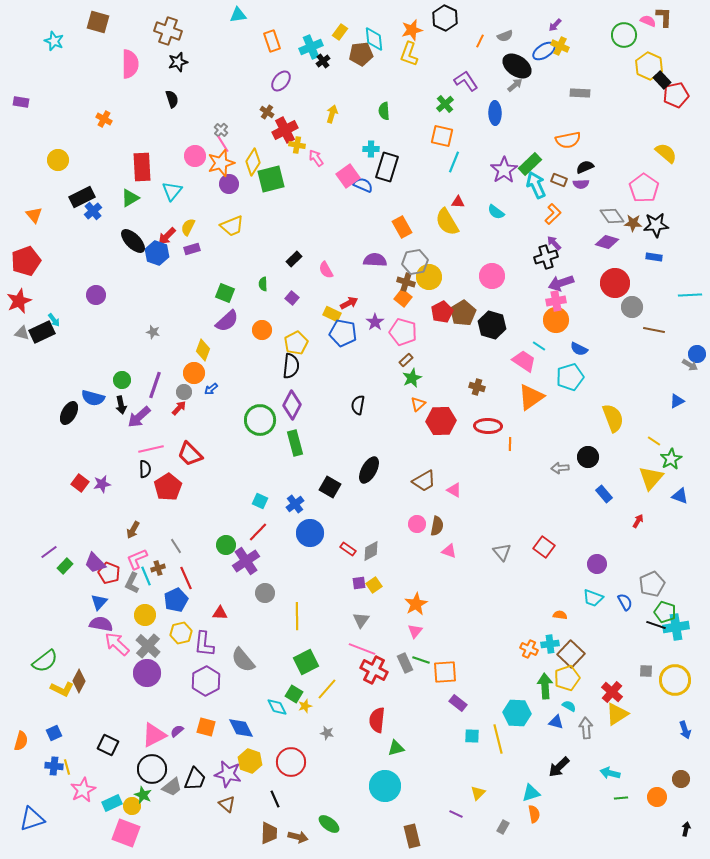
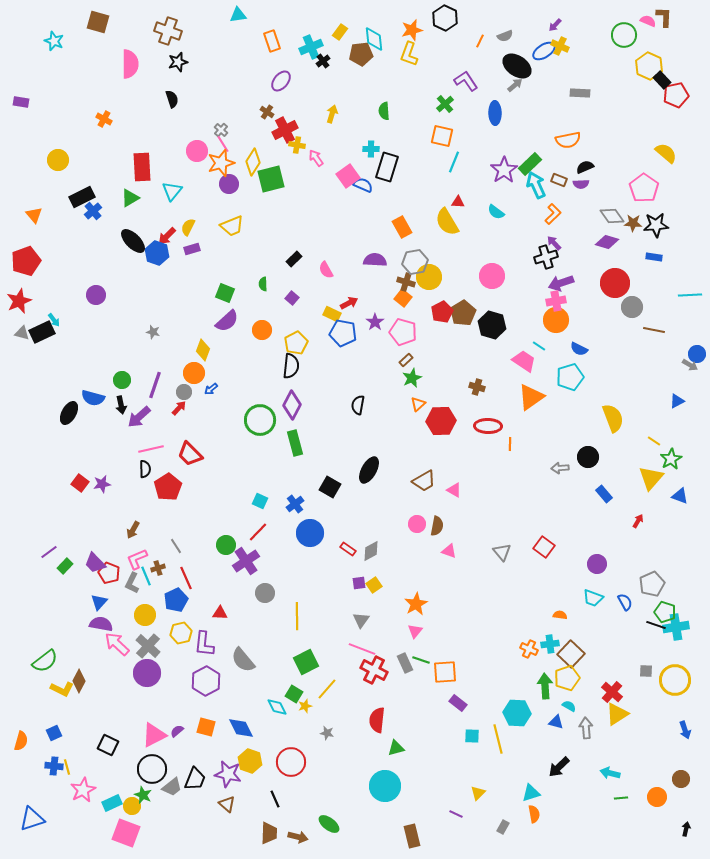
pink circle at (195, 156): moved 2 px right, 5 px up
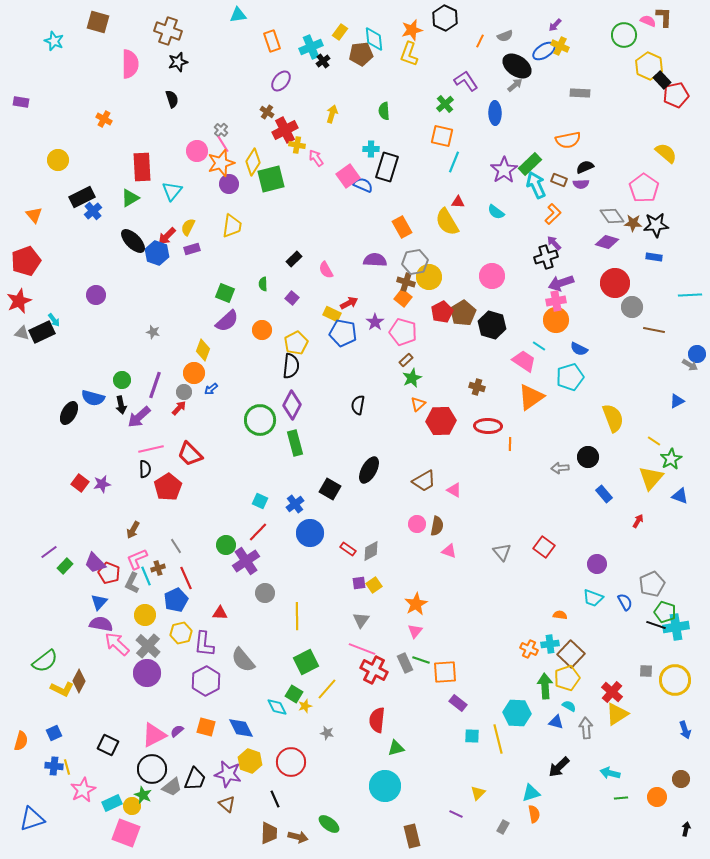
yellow trapezoid at (232, 226): rotated 60 degrees counterclockwise
black square at (330, 487): moved 2 px down
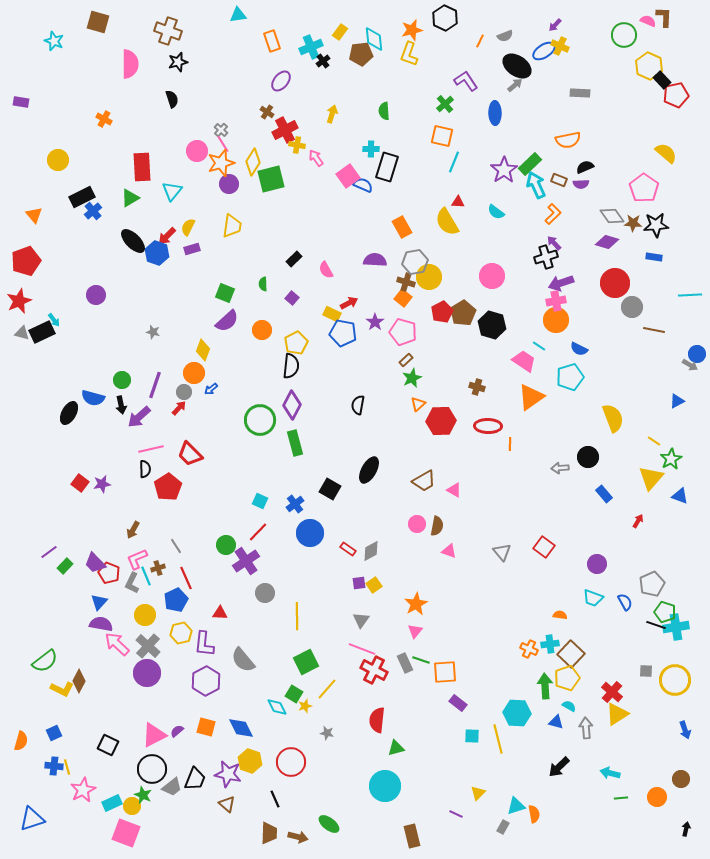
cyan triangle at (531, 793): moved 15 px left, 13 px down
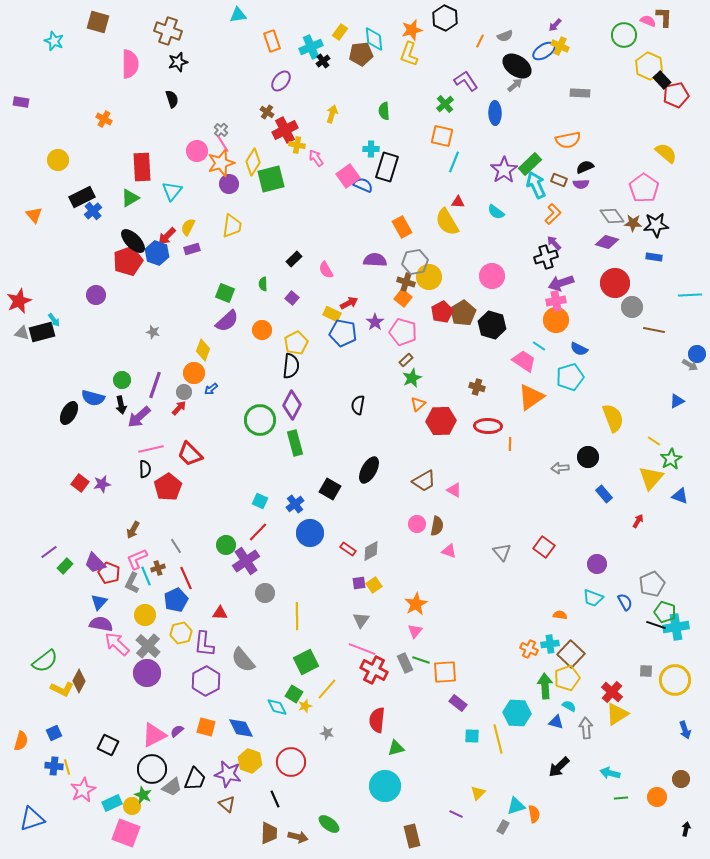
red pentagon at (26, 261): moved 102 px right
black rectangle at (42, 332): rotated 10 degrees clockwise
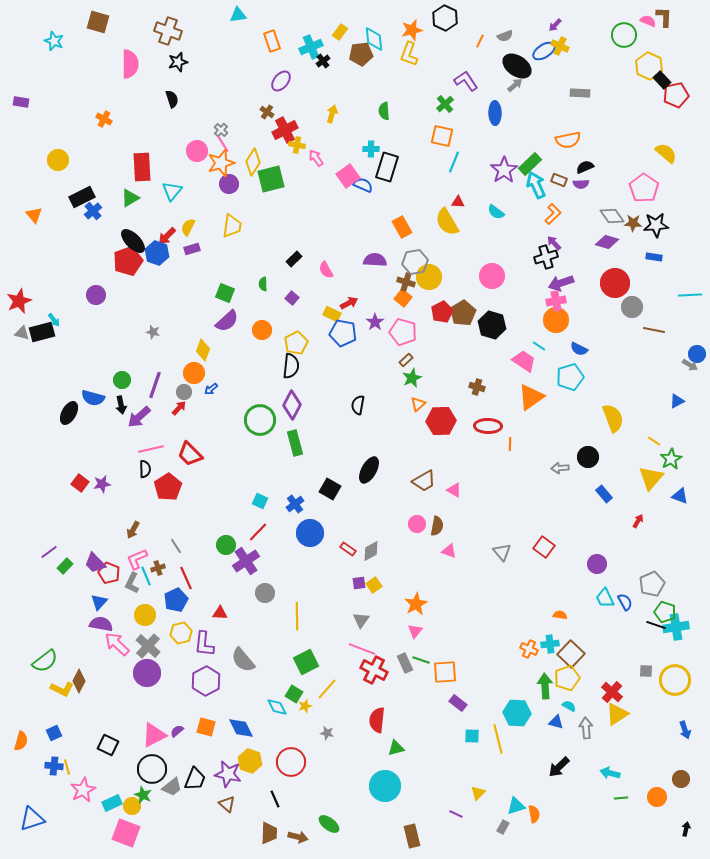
cyan trapezoid at (593, 598): moved 12 px right; rotated 45 degrees clockwise
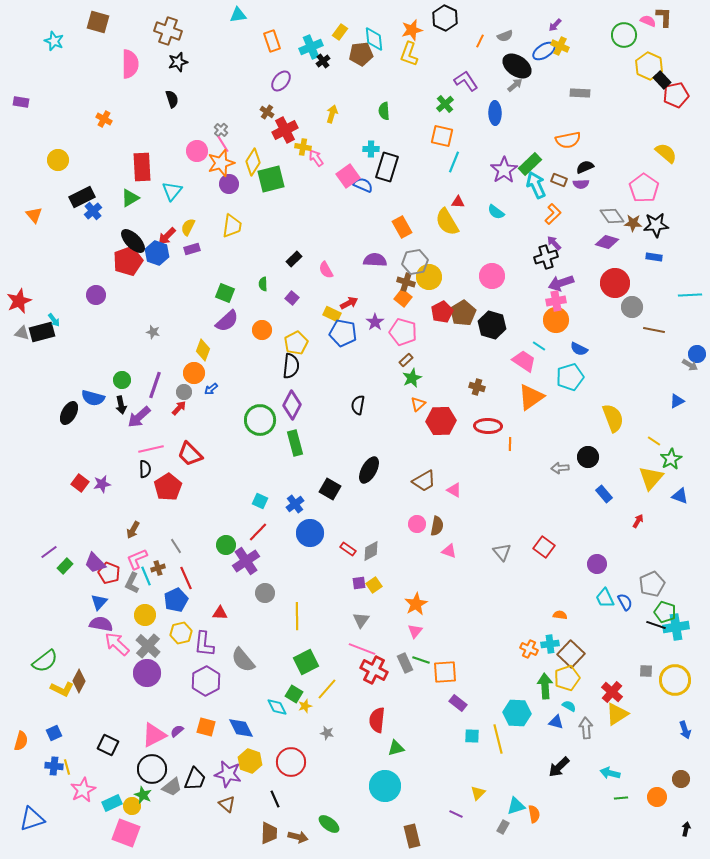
yellow cross at (297, 145): moved 6 px right, 2 px down
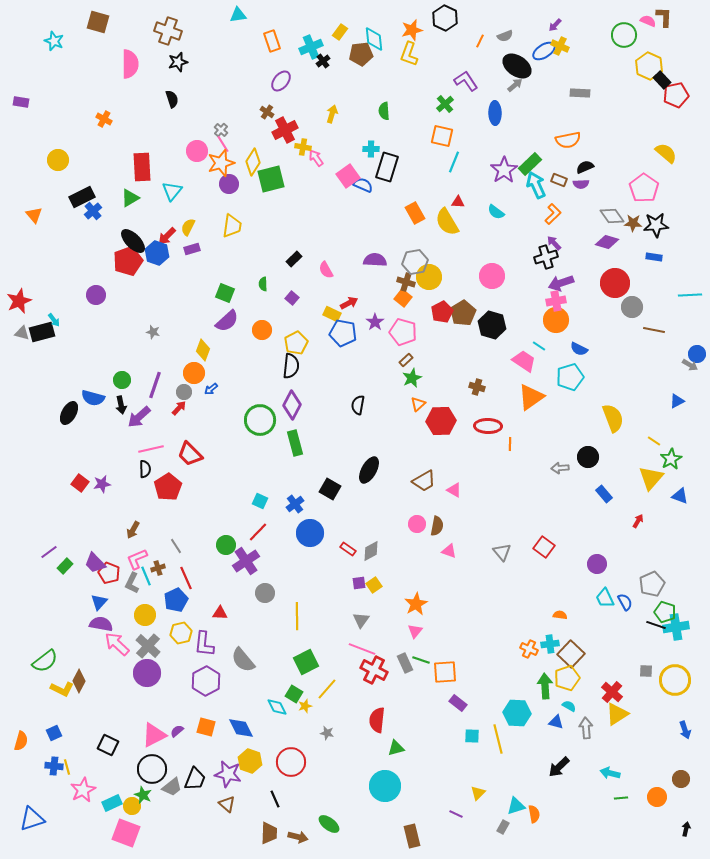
orange rectangle at (402, 227): moved 13 px right, 14 px up
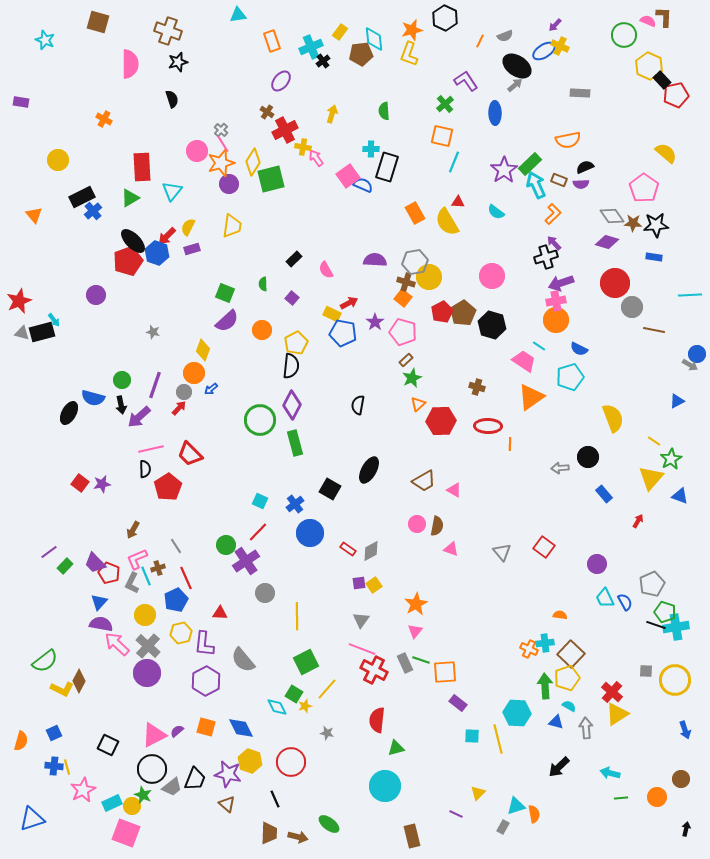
cyan star at (54, 41): moved 9 px left, 1 px up
pink triangle at (449, 551): moved 2 px right, 2 px up
cyan cross at (550, 644): moved 5 px left, 1 px up
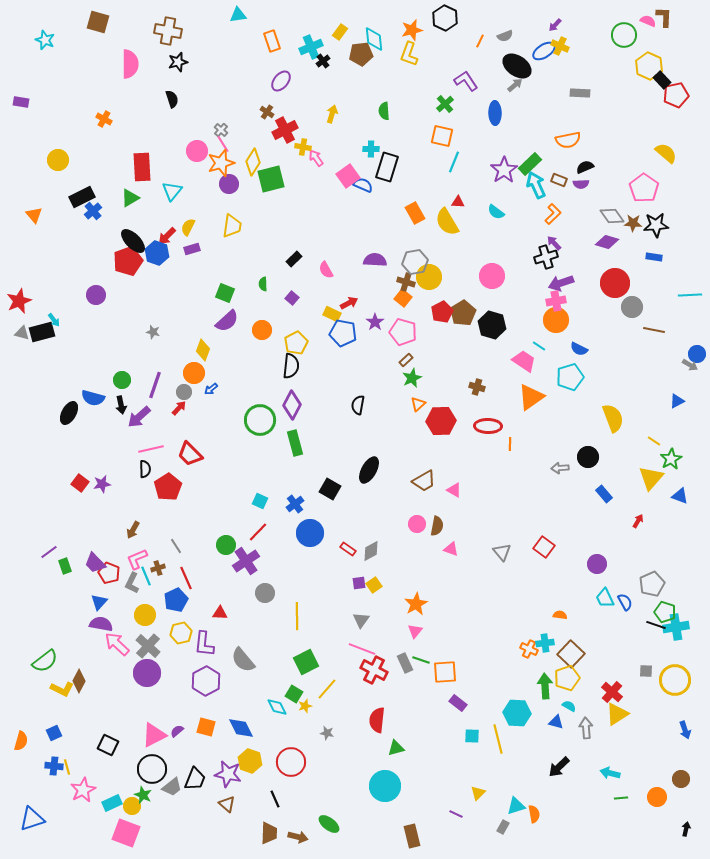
brown cross at (168, 31): rotated 8 degrees counterclockwise
green rectangle at (65, 566): rotated 63 degrees counterclockwise
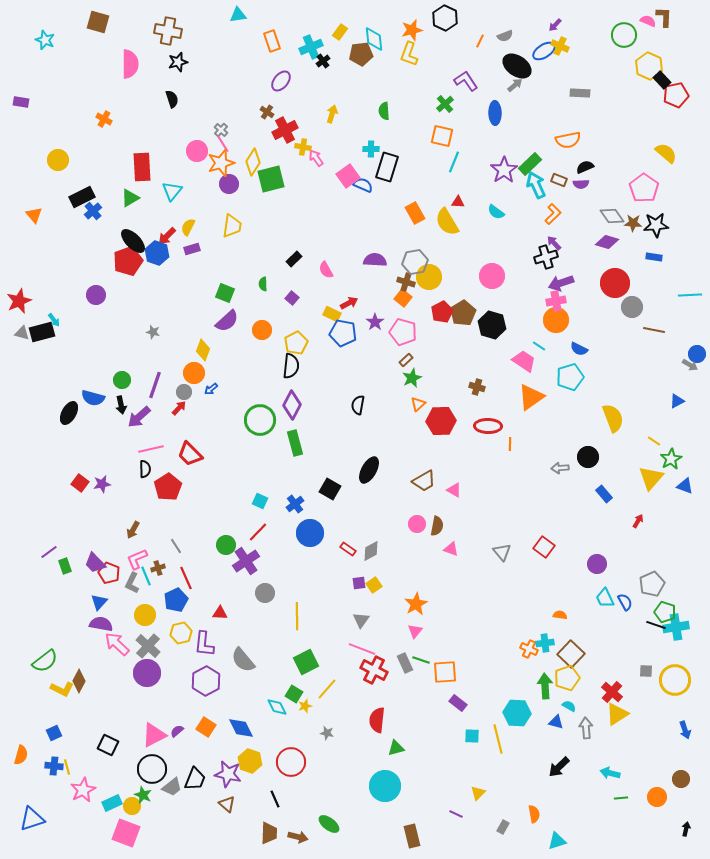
blue triangle at (680, 496): moved 5 px right, 10 px up
orange square at (206, 727): rotated 18 degrees clockwise
orange semicircle at (21, 741): moved 14 px down
cyan triangle at (516, 806): moved 41 px right, 35 px down
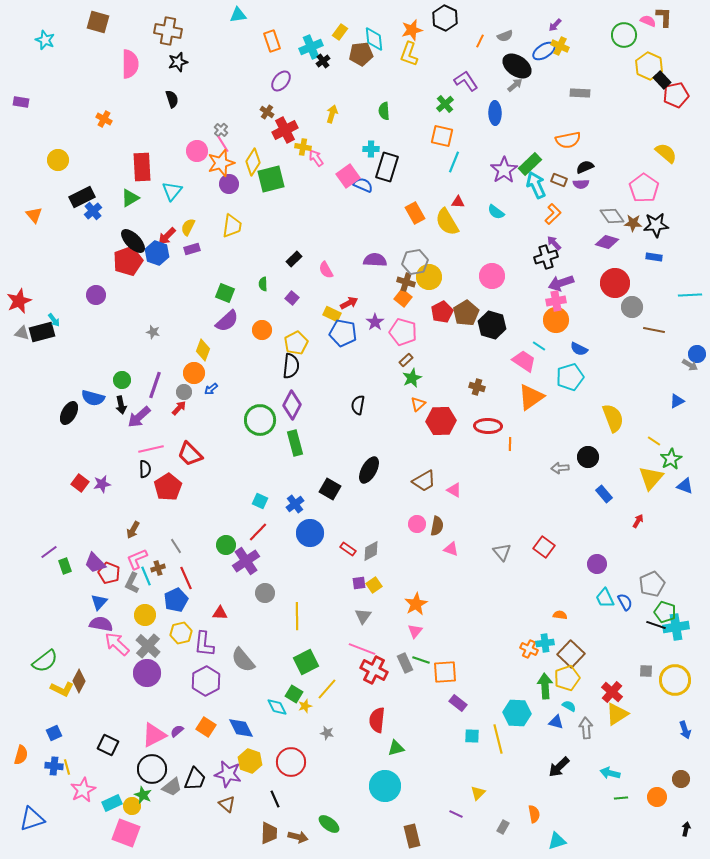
brown pentagon at (463, 313): moved 3 px right
gray triangle at (361, 620): moved 2 px right, 4 px up
